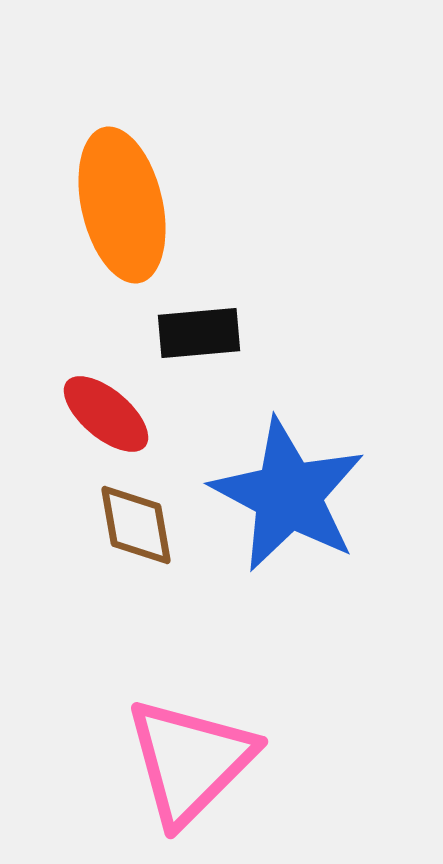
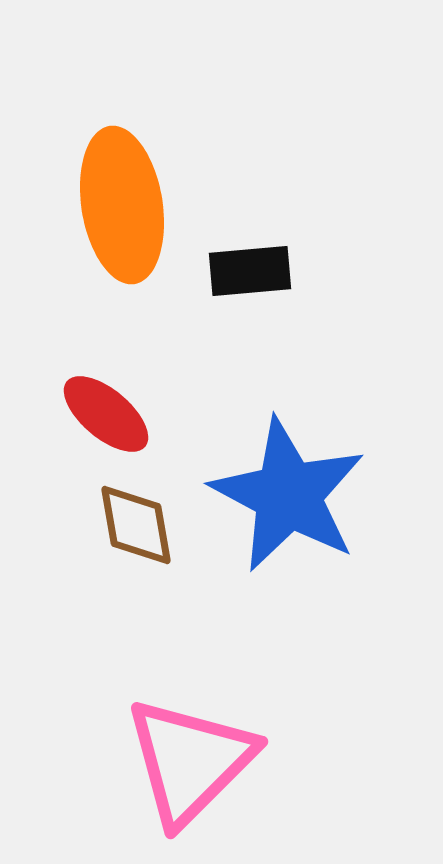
orange ellipse: rotated 4 degrees clockwise
black rectangle: moved 51 px right, 62 px up
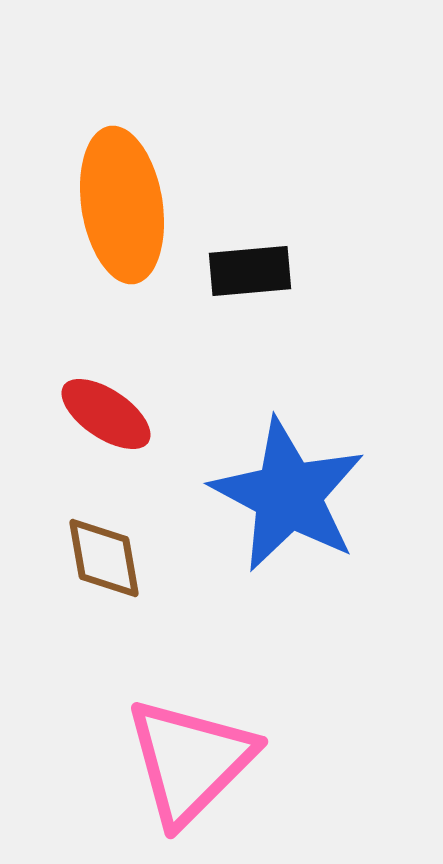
red ellipse: rotated 6 degrees counterclockwise
brown diamond: moved 32 px left, 33 px down
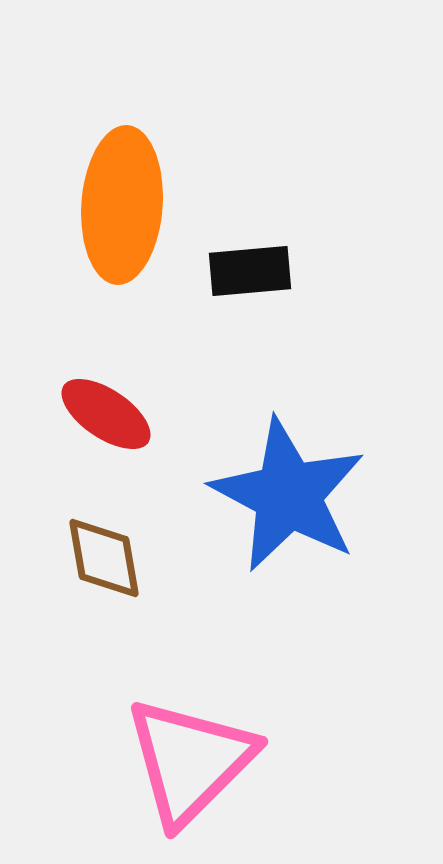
orange ellipse: rotated 13 degrees clockwise
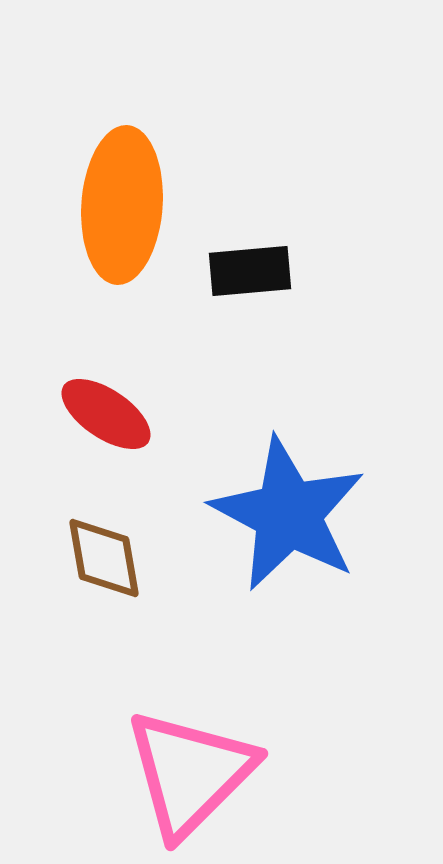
blue star: moved 19 px down
pink triangle: moved 12 px down
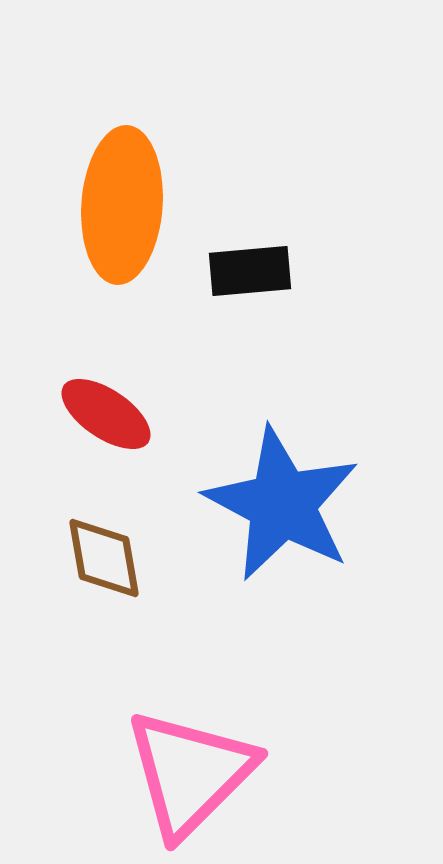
blue star: moved 6 px left, 10 px up
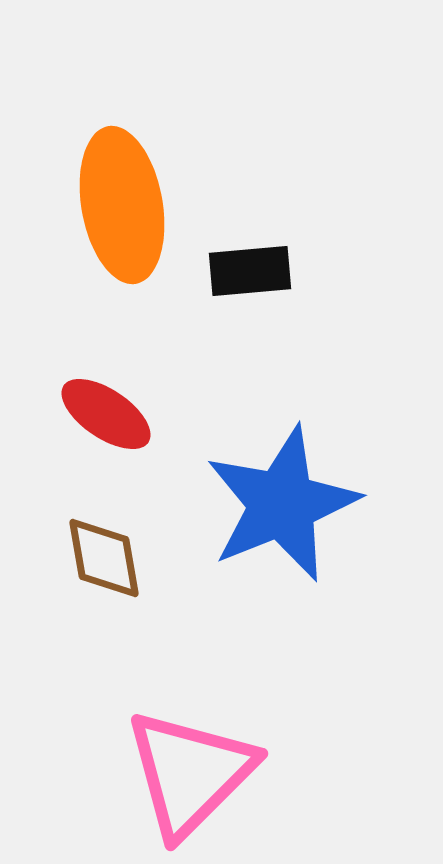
orange ellipse: rotated 14 degrees counterclockwise
blue star: rotated 22 degrees clockwise
